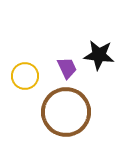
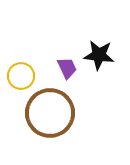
yellow circle: moved 4 px left
brown circle: moved 16 px left, 1 px down
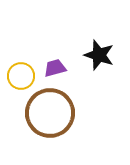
black star: rotated 12 degrees clockwise
purple trapezoid: moved 12 px left; rotated 80 degrees counterclockwise
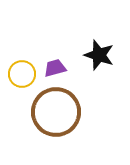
yellow circle: moved 1 px right, 2 px up
brown circle: moved 6 px right, 1 px up
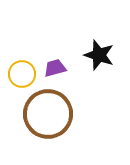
brown circle: moved 8 px left, 2 px down
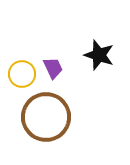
purple trapezoid: moved 2 px left; rotated 80 degrees clockwise
brown circle: moved 2 px left, 3 px down
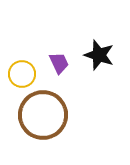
purple trapezoid: moved 6 px right, 5 px up
brown circle: moved 3 px left, 2 px up
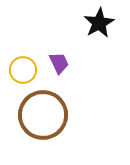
black star: moved 32 px up; rotated 24 degrees clockwise
yellow circle: moved 1 px right, 4 px up
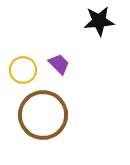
black star: moved 2 px up; rotated 24 degrees clockwise
purple trapezoid: moved 1 px down; rotated 20 degrees counterclockwise
